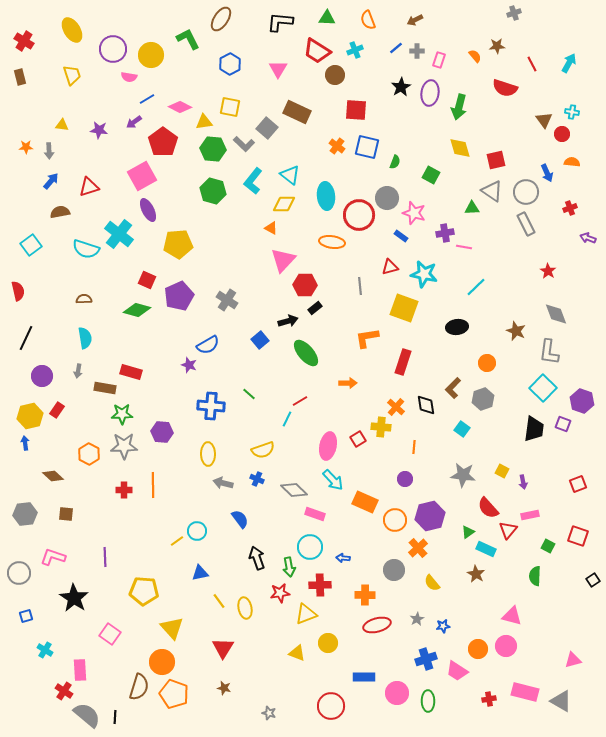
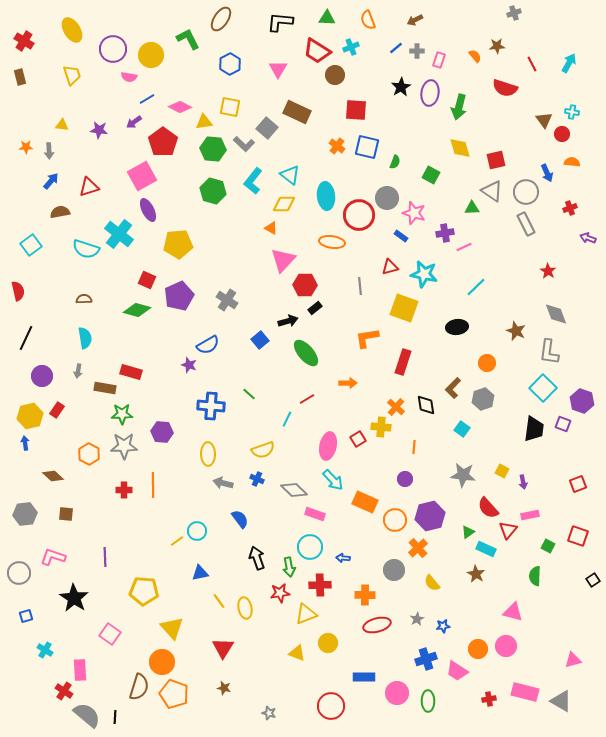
cyan cross at (355, 50): moved 4 px left, 3 px up
pink line at (464, 247): rotated 35 degrees counterclockwise
red line at (300, 401): moved 7 px right, 2 px up
pink triangle at (512, 616): moved 1 px right, 4 px up
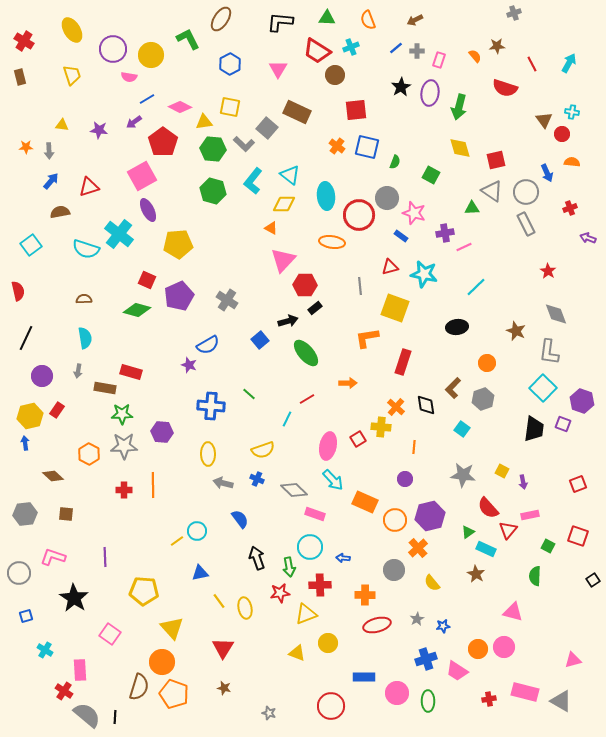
red square at (356, 110): rotated 10 degrees counterclockwise
yellow square at (404, 308): moved 9 px left
pink circle at (506, 646): moved 2 px left, 1 px down
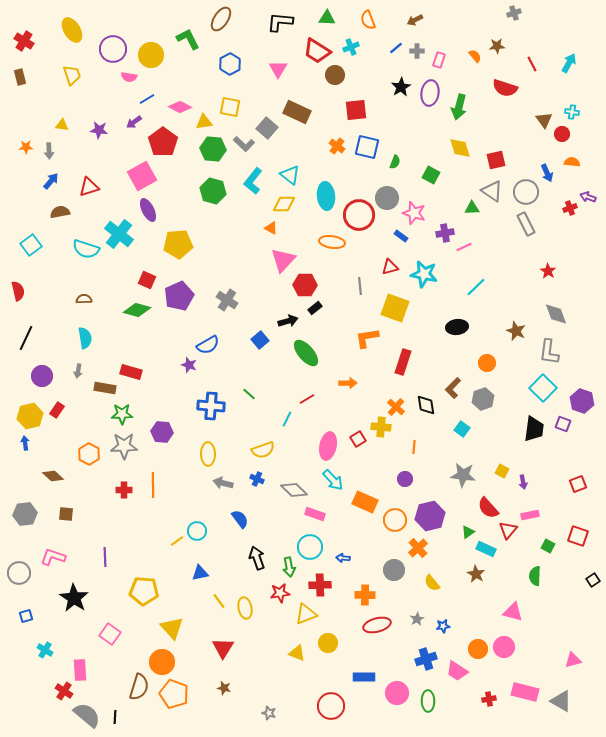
purple arrow at (588, 238): moved 41 px up
